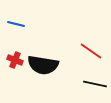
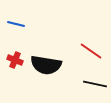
black semicircle: moved 3 px right
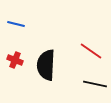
black semicircle: rotated 84 degrees clockwise
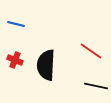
black line: moved 1 px right, 2 px down
